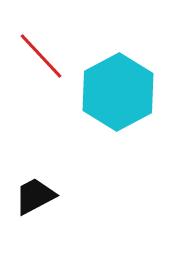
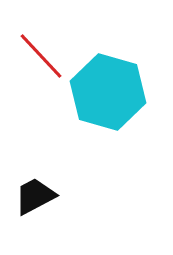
cyan hexagon: moved 10 px left; rotated 16 degrees counterclockwise
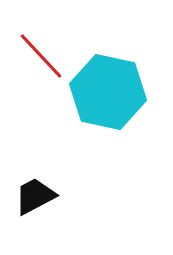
cyan hexagon: rotated 4 degrees counterclockwise
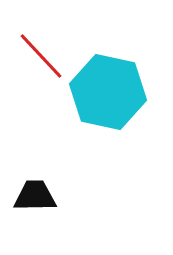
black trapezoid: rotated 27 degrees clockwise
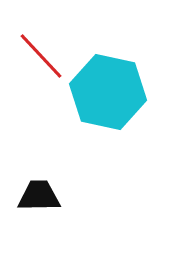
black trapezoid: moved 4 px right
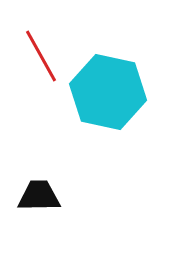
red line: rotated 14 degrees clockwise
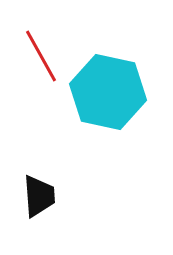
black trapezoid: rotated 87 degrees clockwise
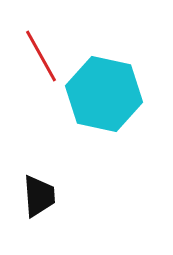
cyan hexagon: moved 4 px left, 2 px down
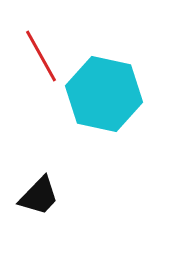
black trapezoid: rotated 48 degrees clockwise
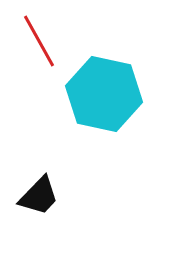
red line: moved 2 px left, 15 px up
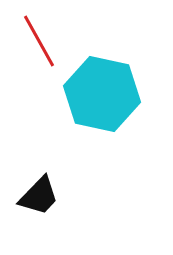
cyan hexagon: moved 2 px left
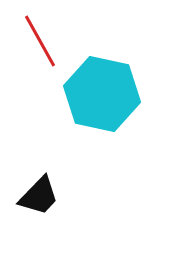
red line: moved 1 px right
